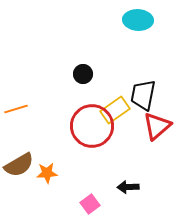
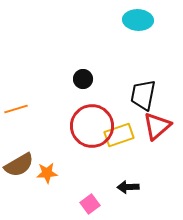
black circle: moved 5 px down
yellow rectangle: moved 4 px right, 25 px down; rotated 16 degrees clockwise
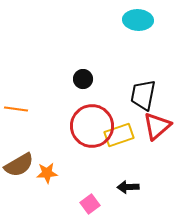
orange line: rotated 25 degrees clockwise
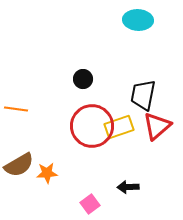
yellow rectangle: moved 8 px up
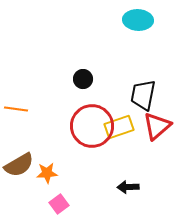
pink square: moved 31 px left
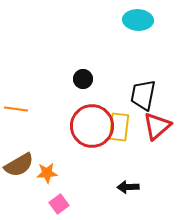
yellow rectangle: rotated 64 degrees counterclockwise
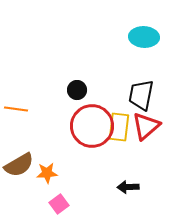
cyan ellipse: moved 6 px right, 17 px down
black circle: moved 6 px left, 11 px down
black trapezoid: moved 2 px left
red triangle: moved 11 px left
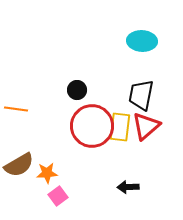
cyan ellipse: moved 2 px left, 4 px down
yellow rectangle: moved 1 px right
pink square: moved 1 px left, 8 px up
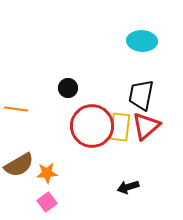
black circle: moved 9 px left, 2 px up
black arrow: rotated 15 degrees counterclockwise
pink square: moved 11 px left, 6 px down
